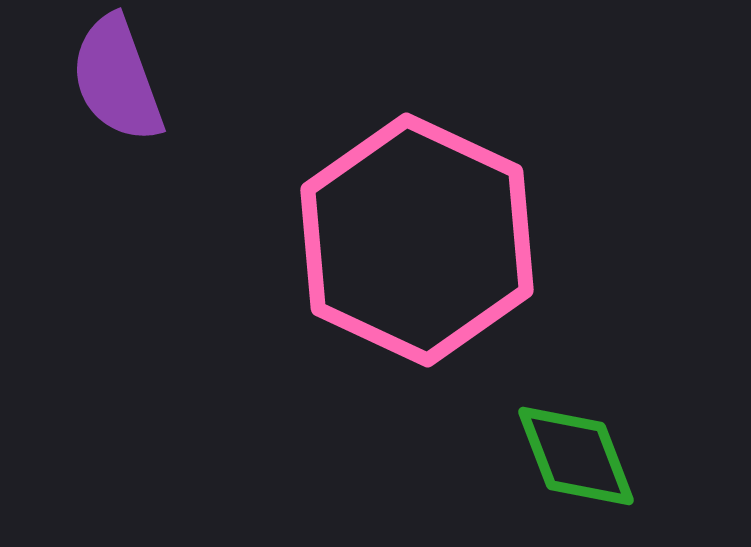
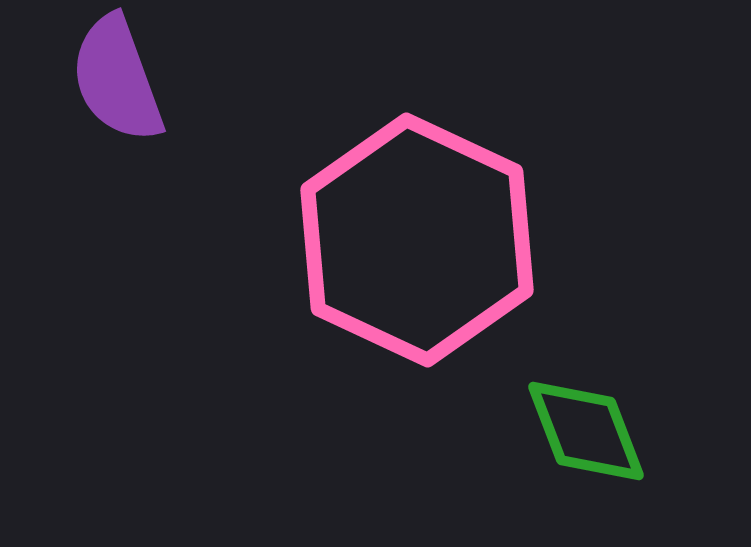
green diamond: moved 10 px right, 25 px up
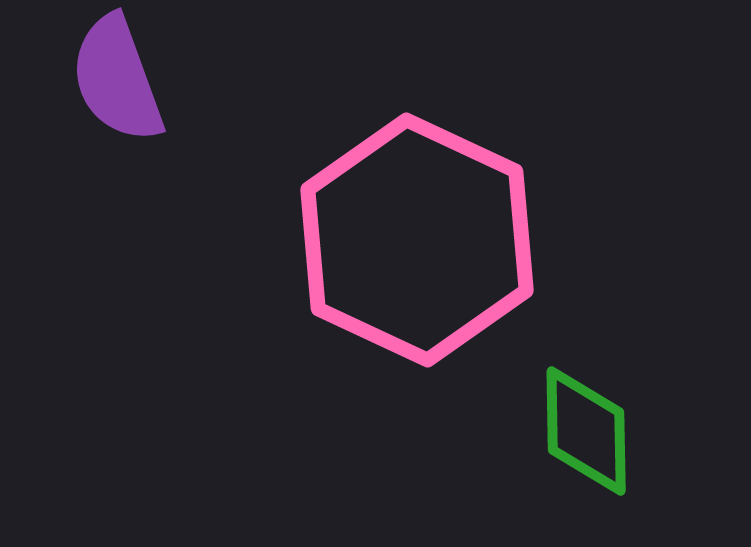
green diamond: rotated 20 degrees clockwise
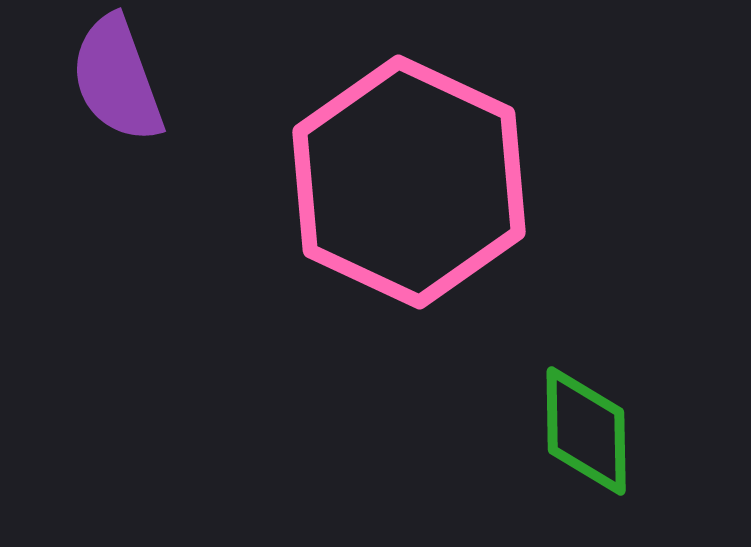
pink hexagon: moved 8 px left, 58 px up
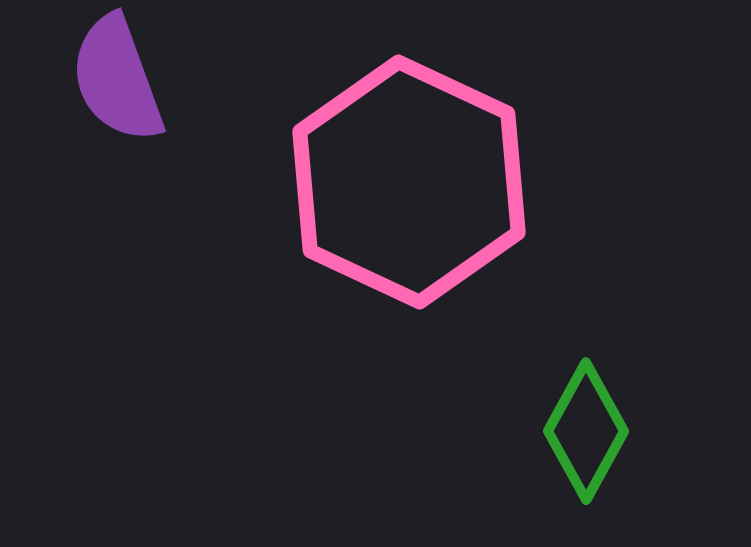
green diamond: rotated 30 degrees clockwise
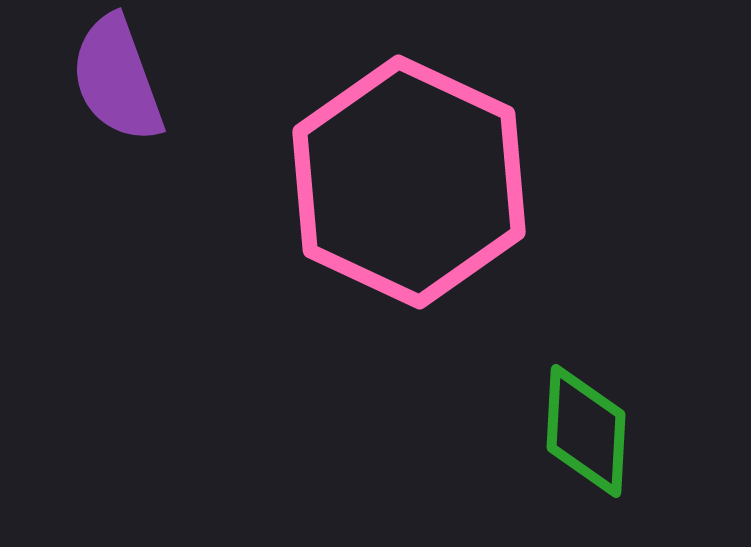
green diamond: rotated 26 degrees counterclockwise
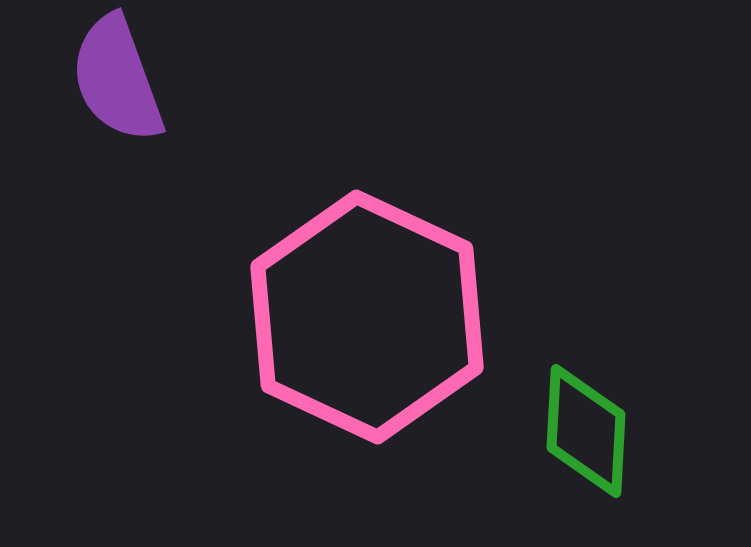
pink hexagon: moved 42 px left, 135 px down
